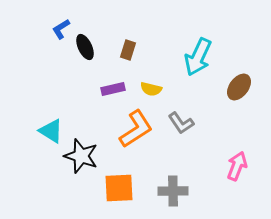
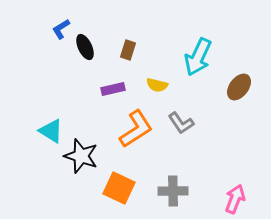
yellow semicircle: moved 6 px right, 4 px up
pink arrow: moved 2 px left, 33 px down
orange square: rotated 28 degrees clockwise
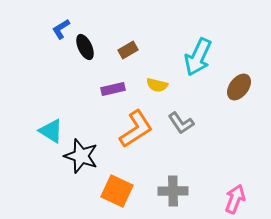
brown rectangle: rotated 42 degrees clockwise
orange square: moved 2 px left, 3 px down
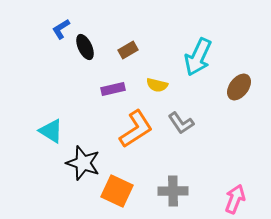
black star: moved 2 px right, 7 px down
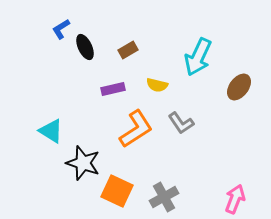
gray cross: moved 9 px left, 6 px down; rotated 28 degrees counterclockwise
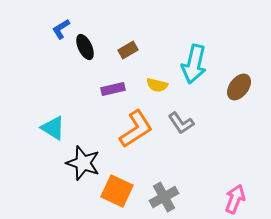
cyan arrow: moved 4 px left, 7 px down; rotated 12 degrees counterclockwise
cyan triangle: moved 2 px right, 3 px up
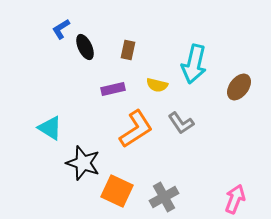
brown rectangle: rotated 48 degrees counterclockwise
cyan triangle: moved 3 px left
